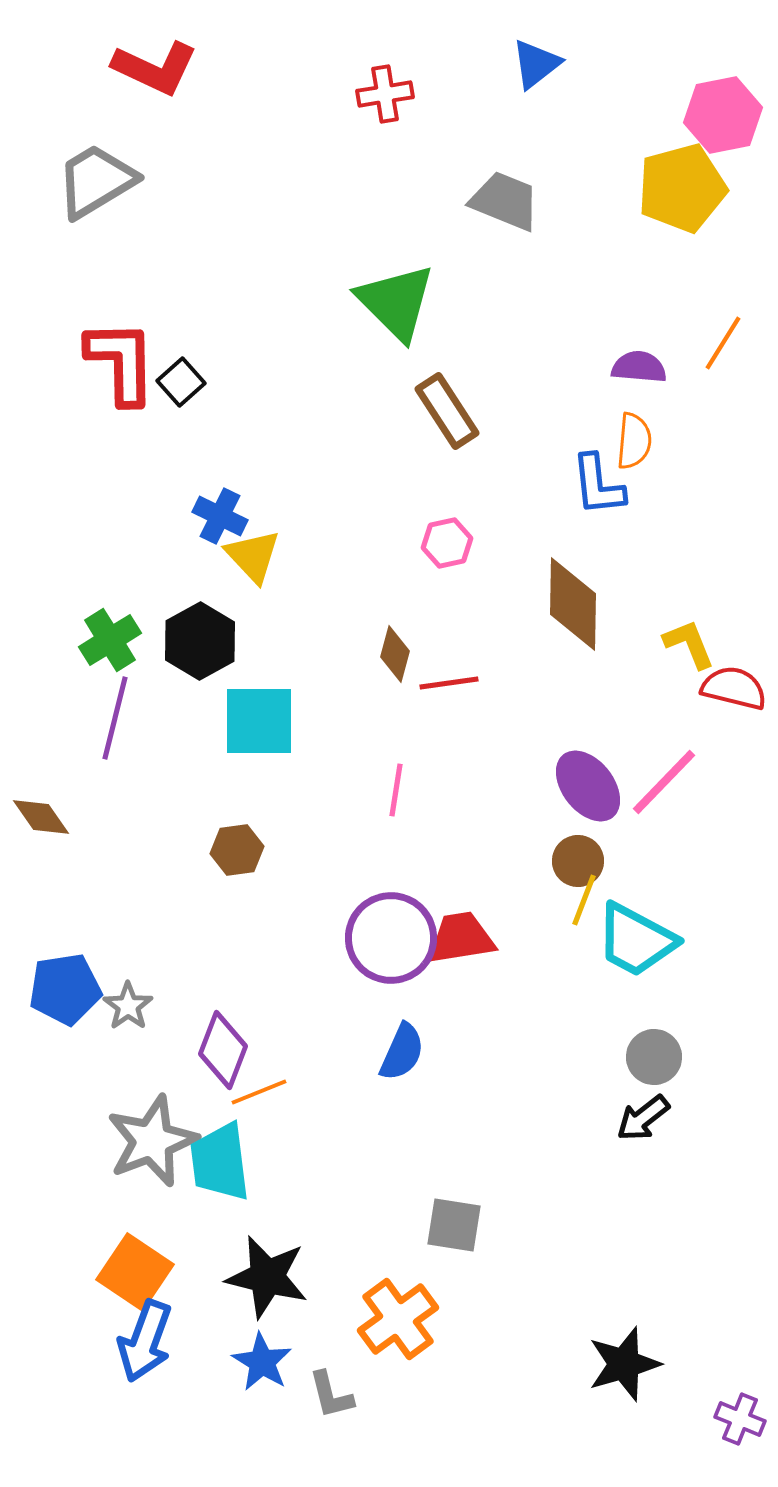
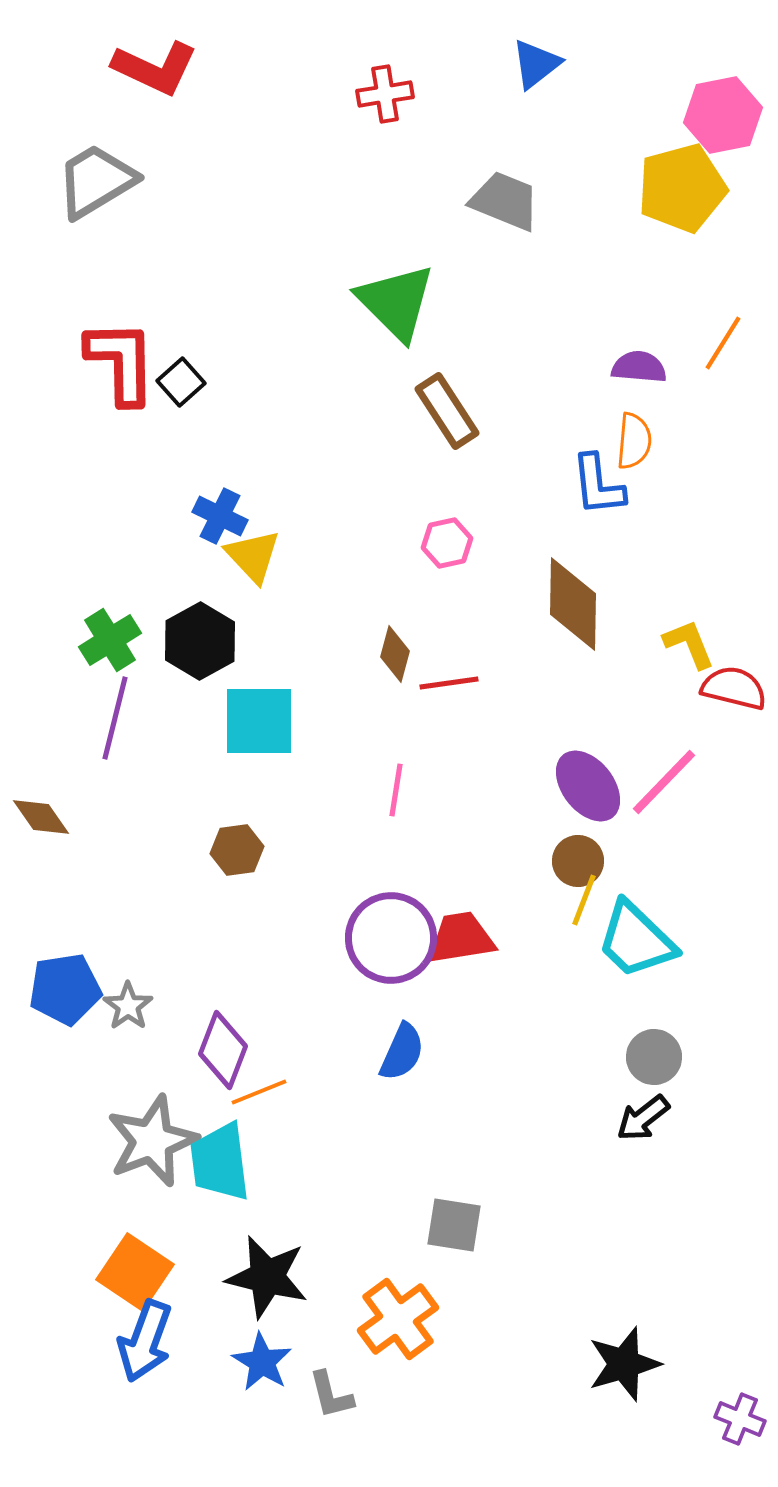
cyan trapezoid at (636, 940): rotated 16 degrees clockwise
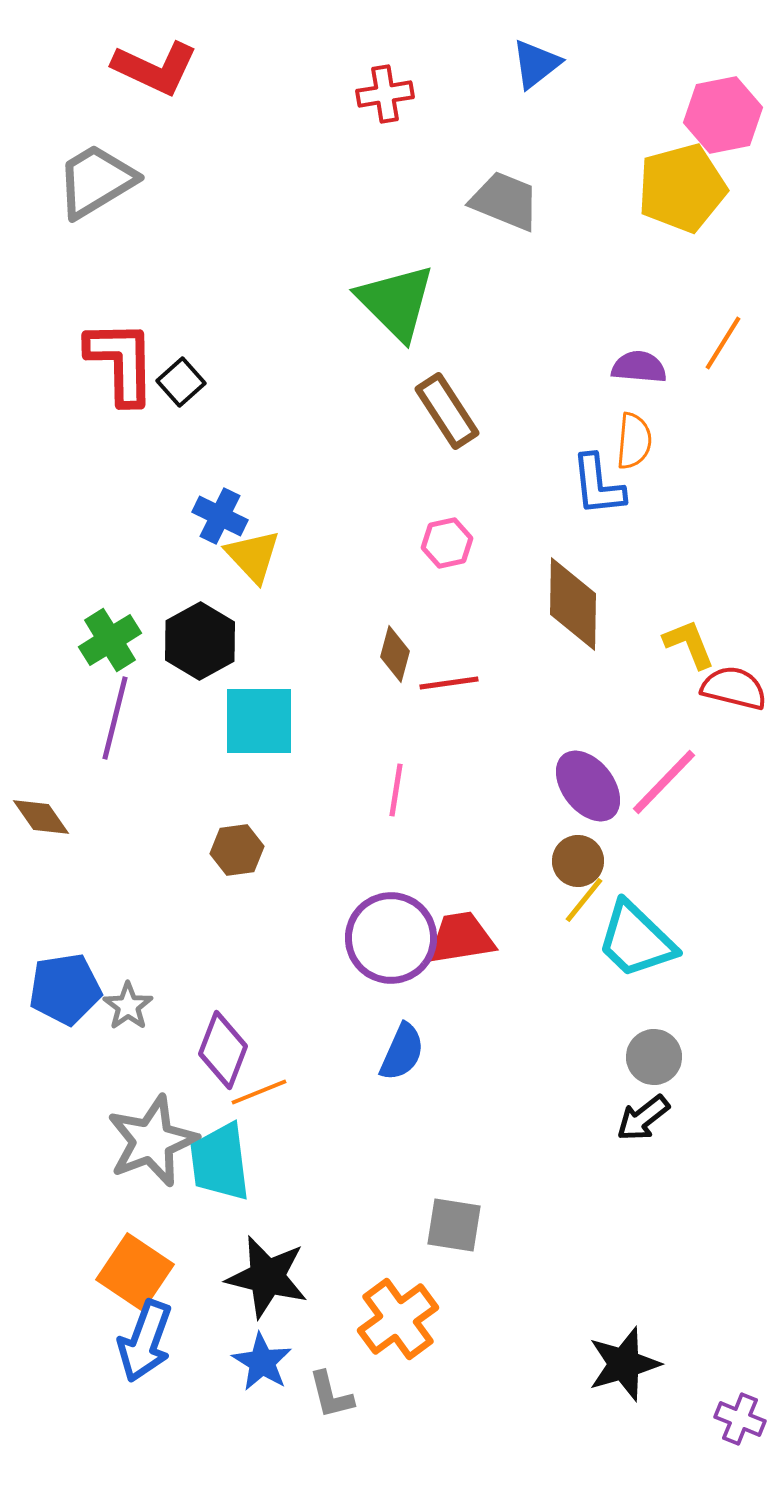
yellow line at (584, 900): rotated 18 degrees clockwise
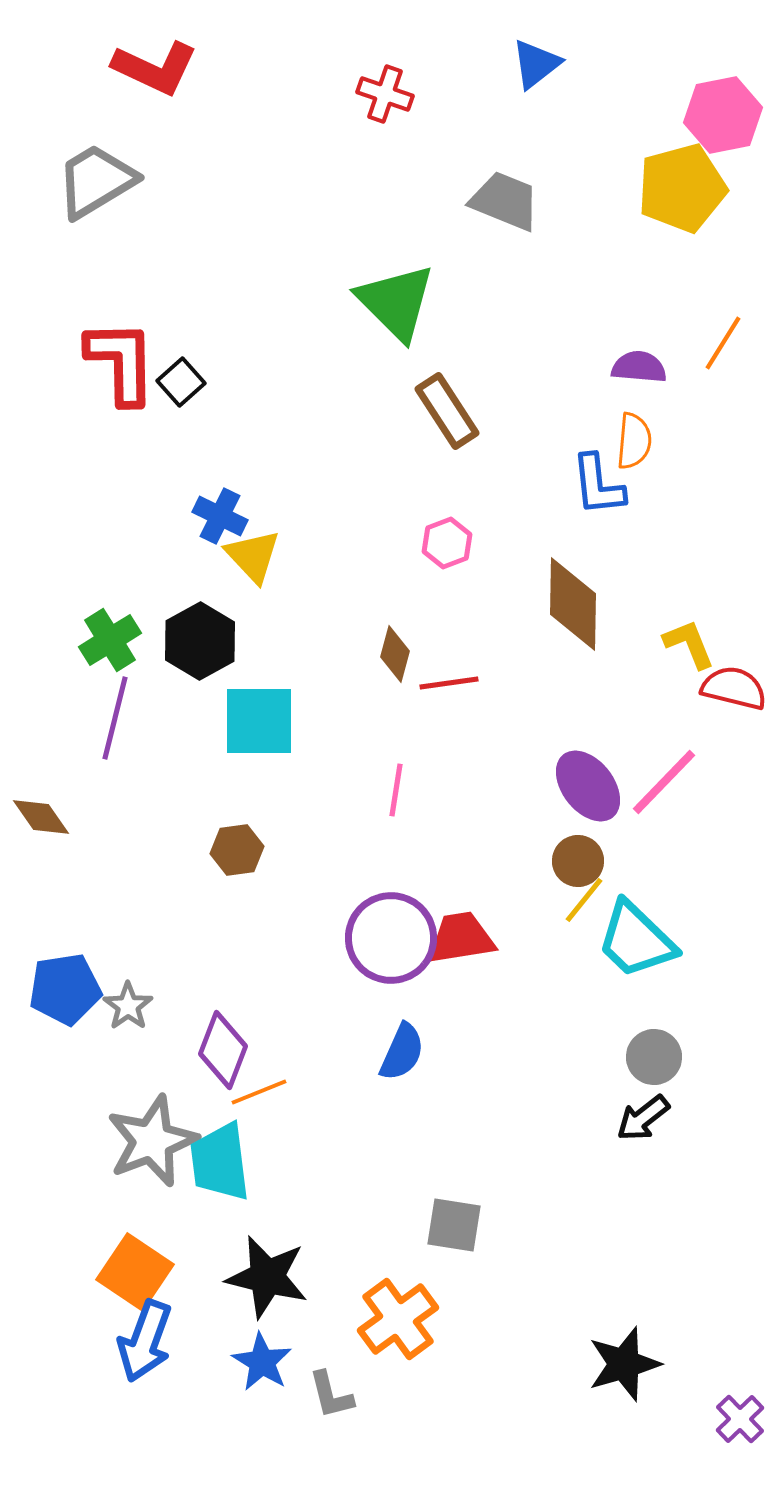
red cross at (385, 94): rotated 28 degrees clockwise
pink hexagon at (447, 543): rotated 9 degrees counterclockwise
purple cross at (740, 1419): rotated 24 degrees clockwise
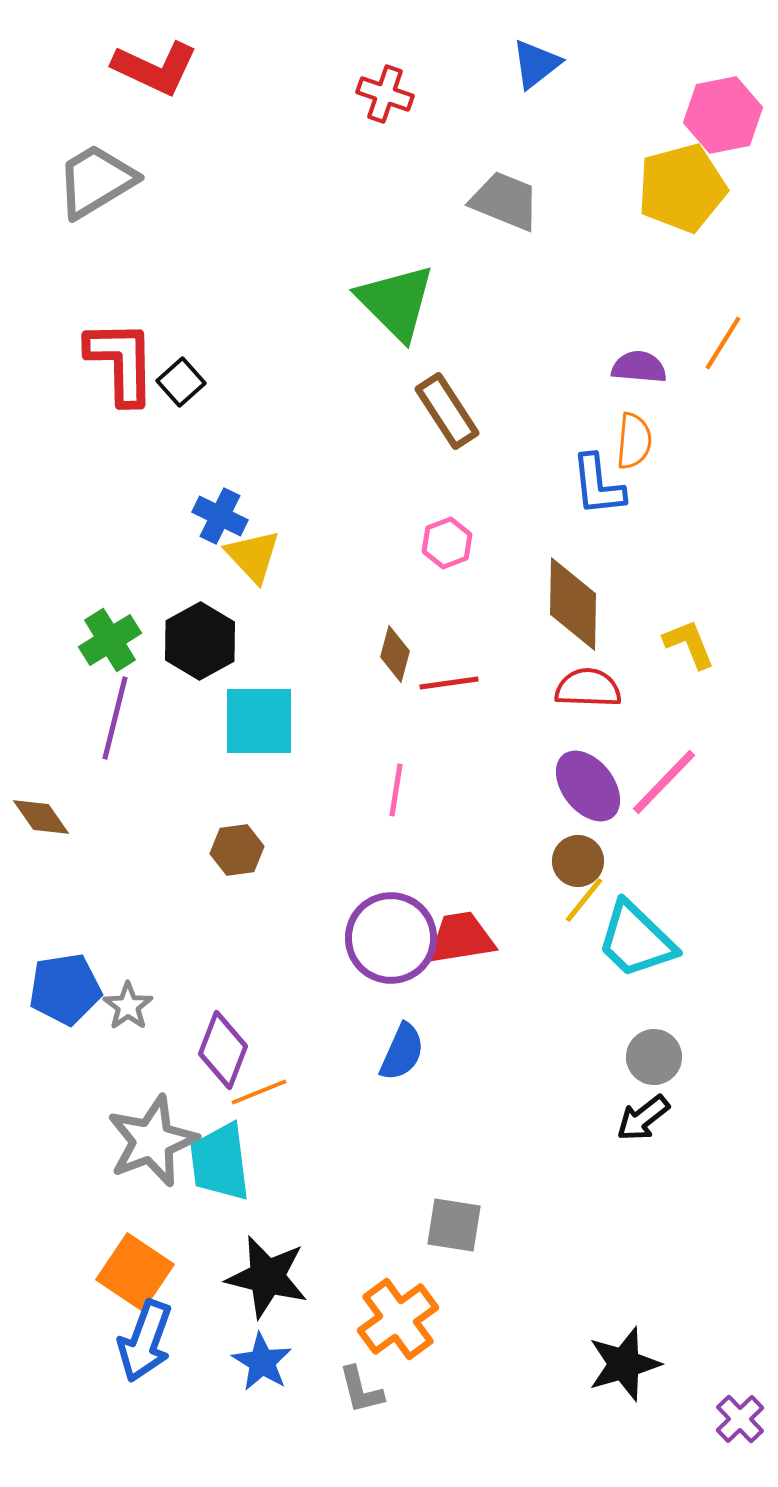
red semicircle at (734, 688): moved 146 px left; rotated 12 degrees counterclockwise
gray L-shape at (331, 1395): moved 30 px right, 5 px up
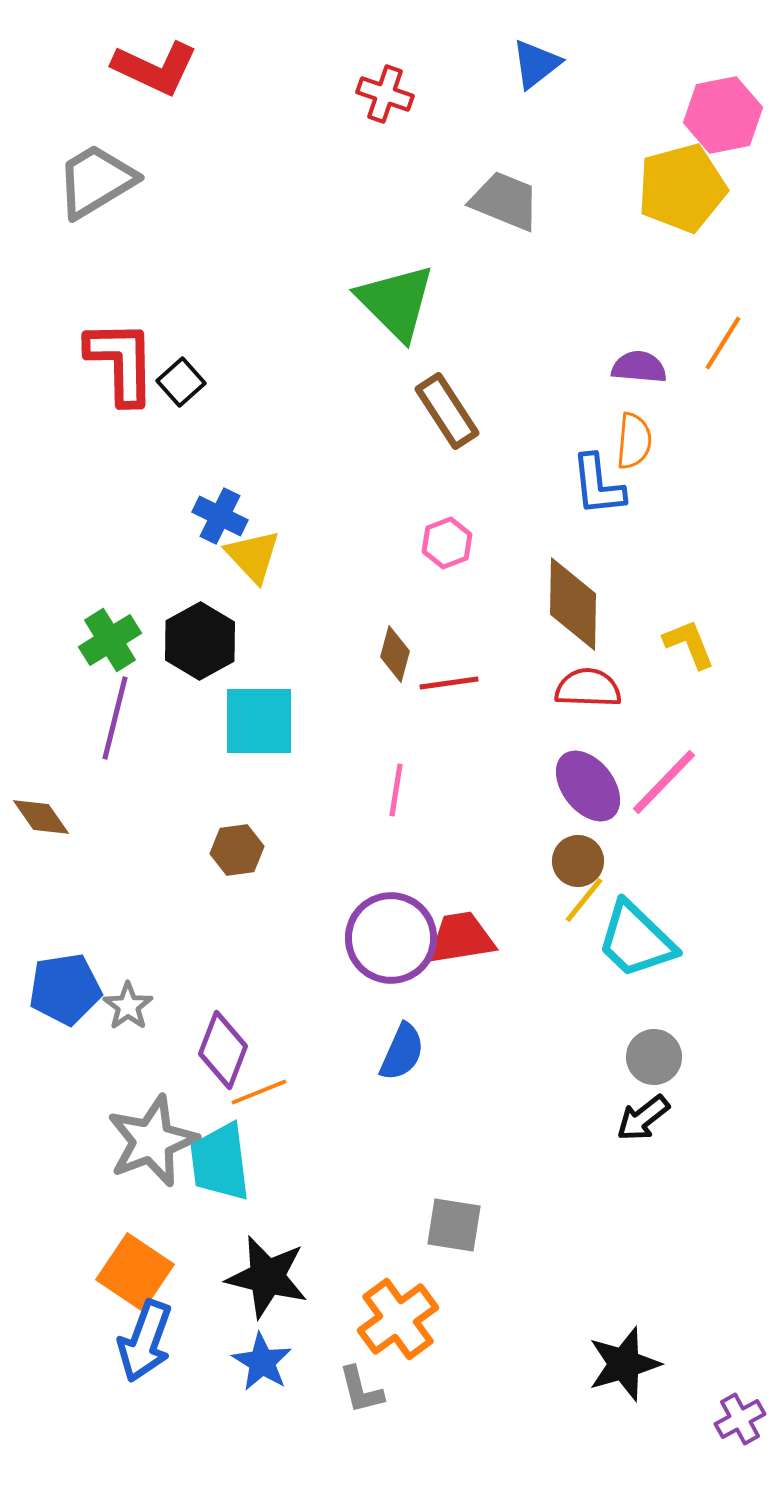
purple cross at (740, 1419): rotated 15 degrees clockwise
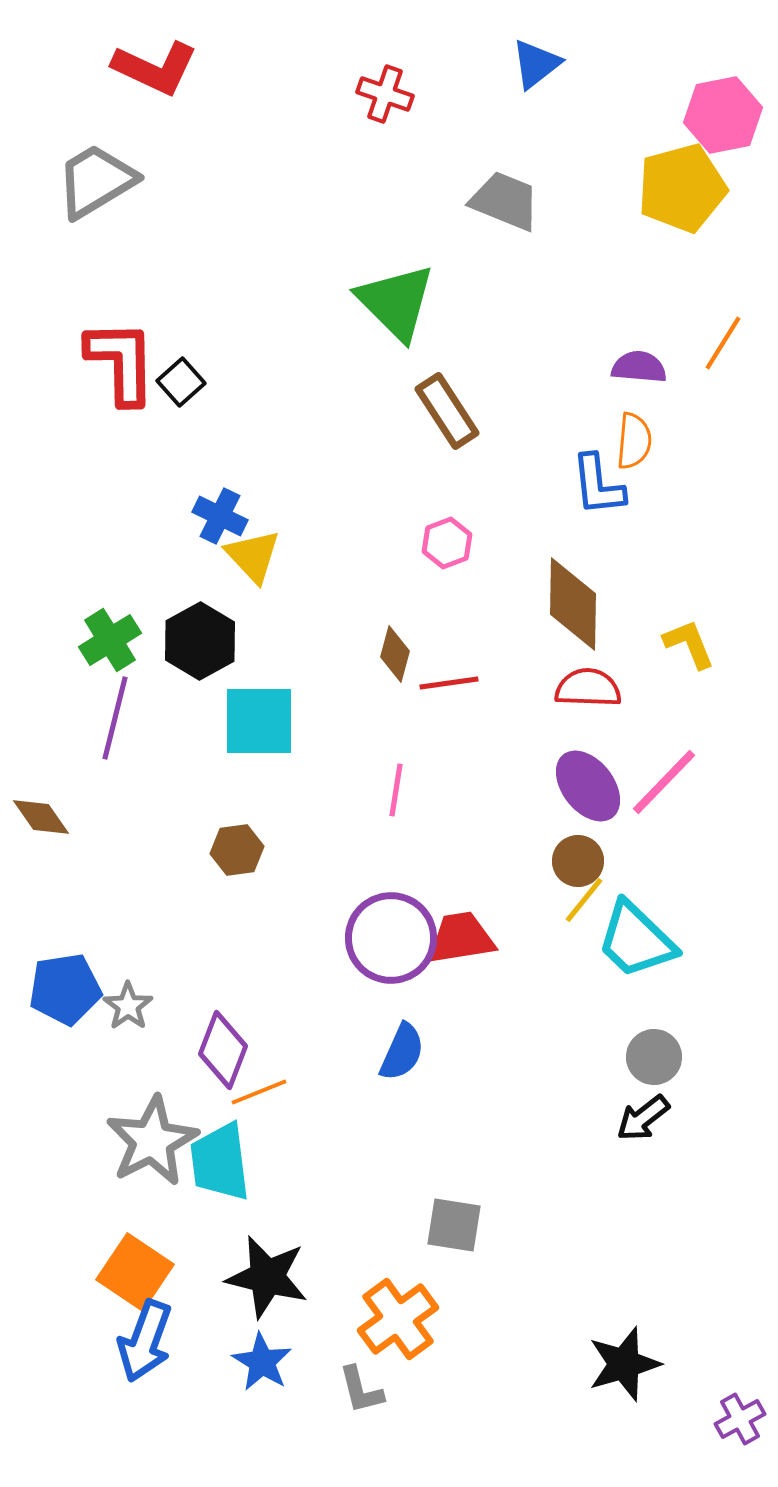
gray star at (152, 1141): rotated 6 degrees counterclockwise
